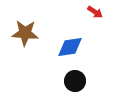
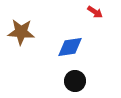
brown star: moved 4 px left, 1 px up
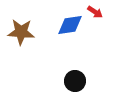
blue diamond: moved 22 px up
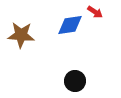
brown star: moved 3 px down
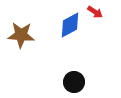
blue diamond: rotated 20 degrees counterclockwise
black circle: moved 1 px left, 1 px down
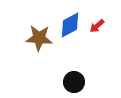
red arrow: moved 2 px right, 14 px down; rotated 105 degrees clockwise
brown star: moved 18 px right, 3 px down
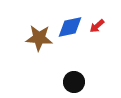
blue diamond: moved 2 px down; rotated 16 degrees clockwise
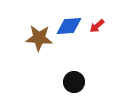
blue diamond: moved 1 px left, 1 px up; rotated 8 degrees clockwise
